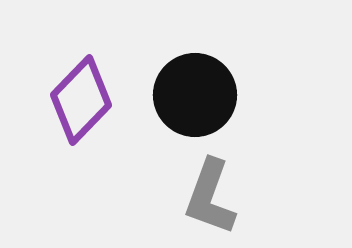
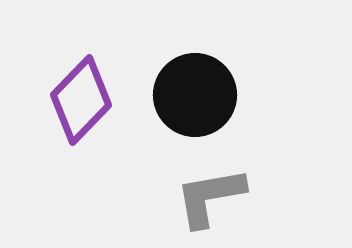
gray L-shape: rotated 60 degrees clockwise
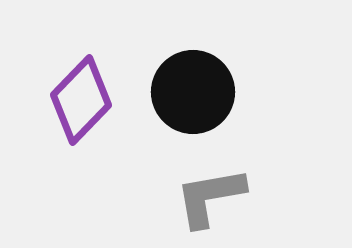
black circle: moved 2 px left, 3 px up
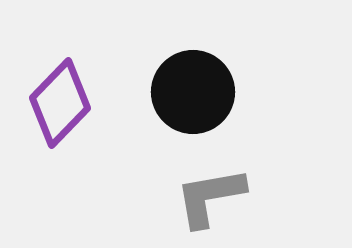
purple diamond: moved 21 px left, 3 px down
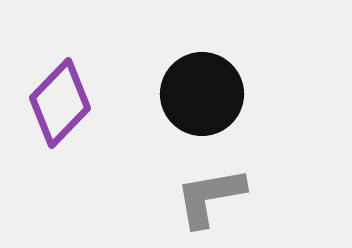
black circle: moved 9 px right, 2 px down
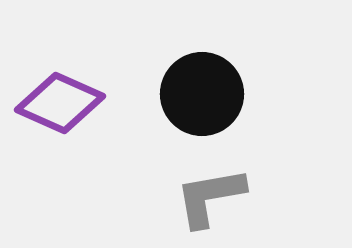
purple diamond: rotated 70 degrees clockwise
